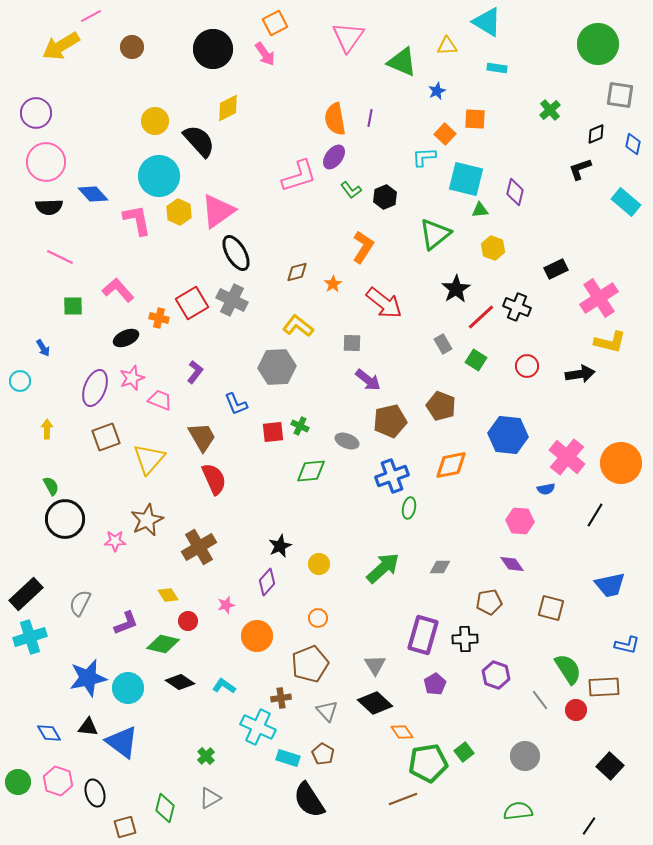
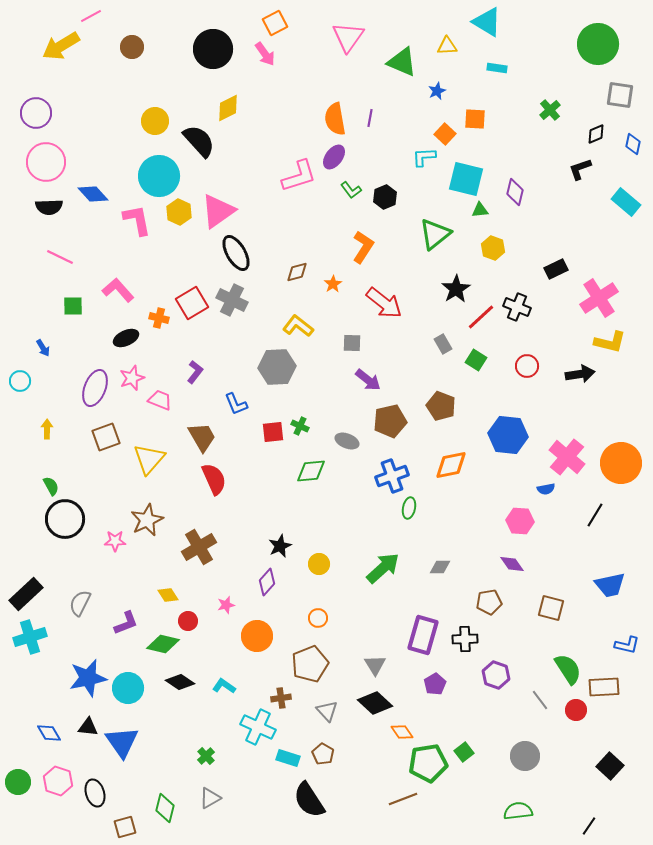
blue triangle at (122, 742): rotated 18 degrees clockwise
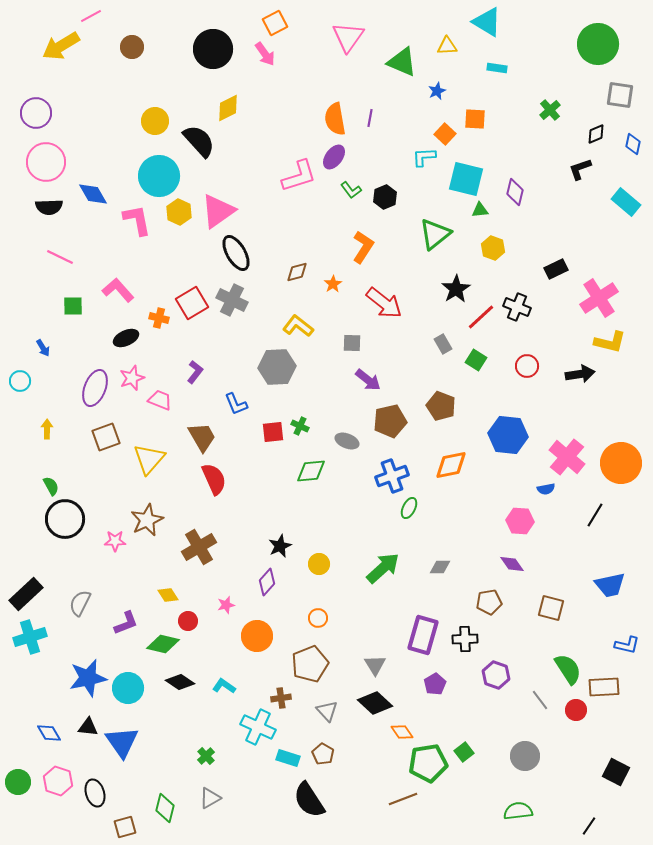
blue diamond at (93, 194): rotated 12 degrees clockwise
green ellipse at (409, 508): rotated 15 degrees clockwise
black square at (610, 766): moved 6 px right, 6 px down; rotated 16 degrees counterclockwise
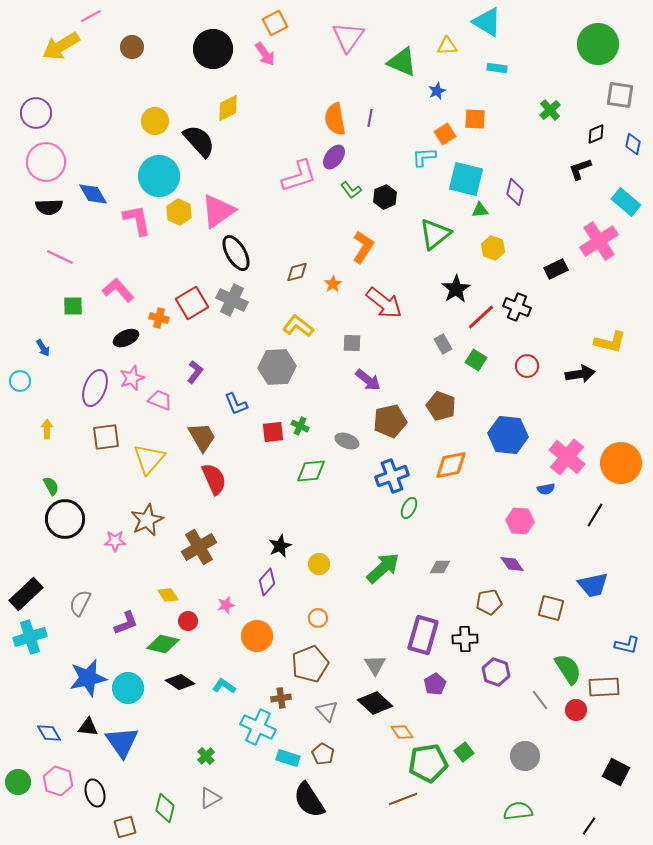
orange square at (445, 134): rotated 15 degrees clockwise
pink cross at (599, 298): moved 57 px up
brown square at (106, 437): rotated 12 degrees clockwise
blue trapezoid at (610, 585): moved 17 px left
purple hexagon at (496, 675): moved 3 px up
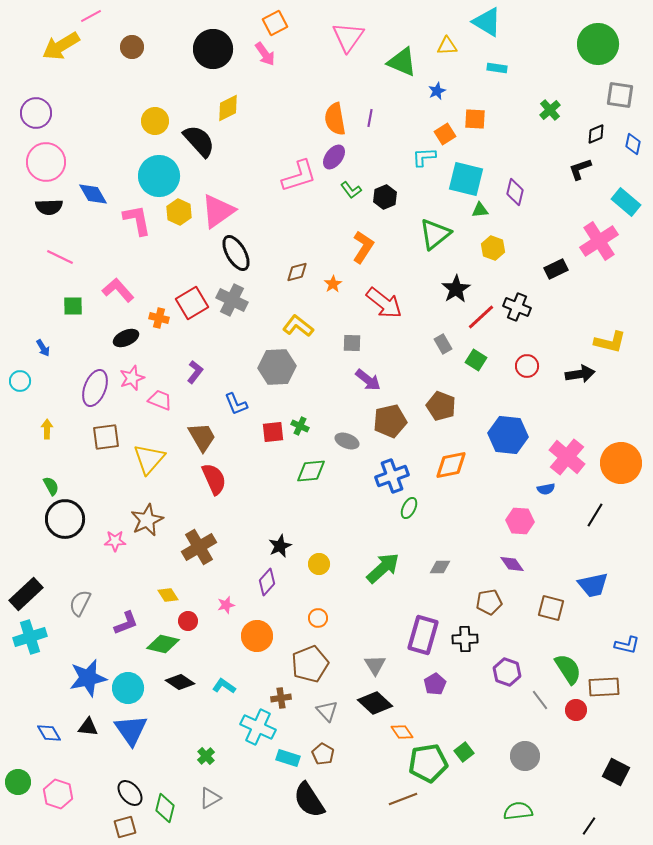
purple hexagon at (496, 672): moved 11 px right
blue triangle at (122, 742): moved 9 px right, 12 px up
pink hexagon at (58, 781): moved 13 px down
black ellipse at (95, 793): moved 35 px right; rotated 24 degrees counterclockwise
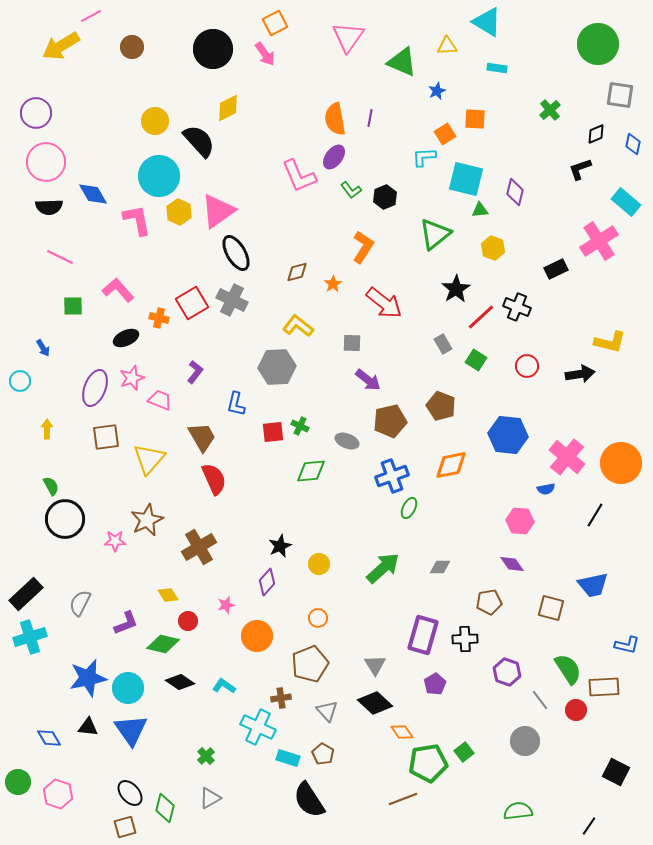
pink L-shape at (299, 176): rotated 84 degrees clockwise
blue L-shape at (236, 404): rotated 35 degrees clockwise
blue diamond at (49, 733): moved 5 px down
gray circle at (525, 756): moved 15 px up
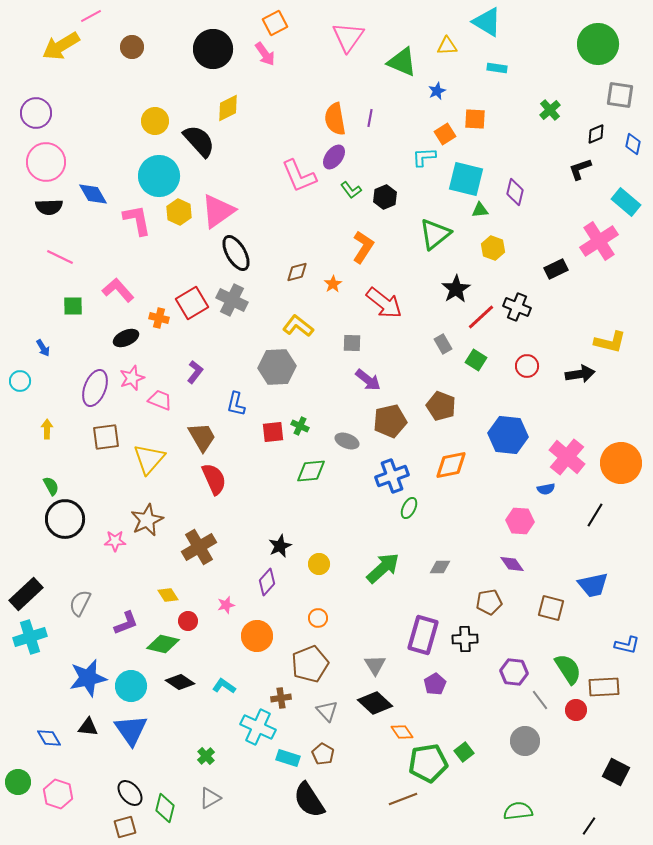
purple hexagon at (507, 672): moved 7 px right; rotated 12 degrees counterclockwise
cyan circle at (128, 688): moved 3 px right, 2 px up
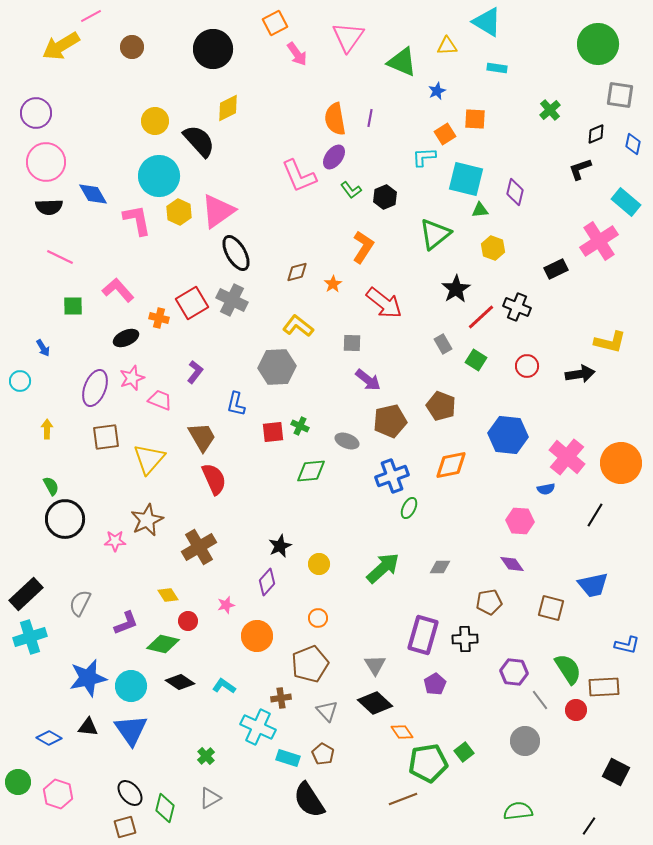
pink arrow at (265, 54): moved 32 px right
blue diamond at (49, 738): rotated 30 degrees counterclockwise
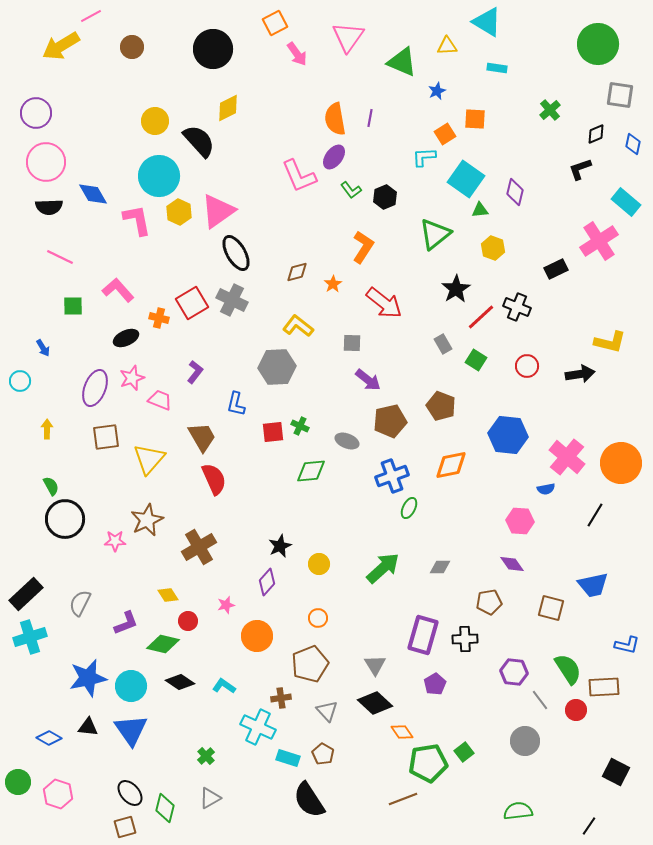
cyan square at (466, 179): rotated 21 degrees clockwise
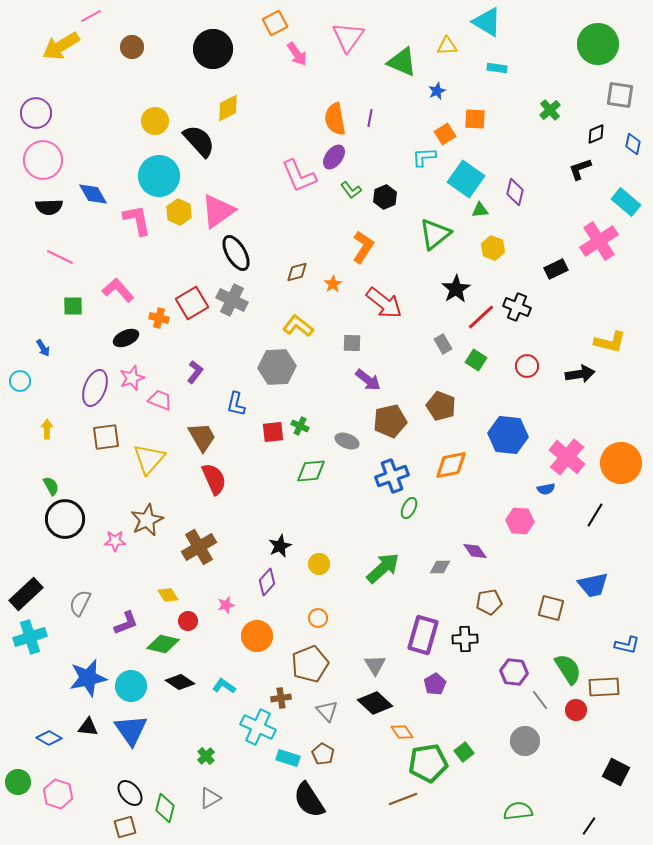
pink circle at (46, 162): moved 3 px left, 2 px up
purple diamond at (512, 564): moved 37 px left, 13 px up
